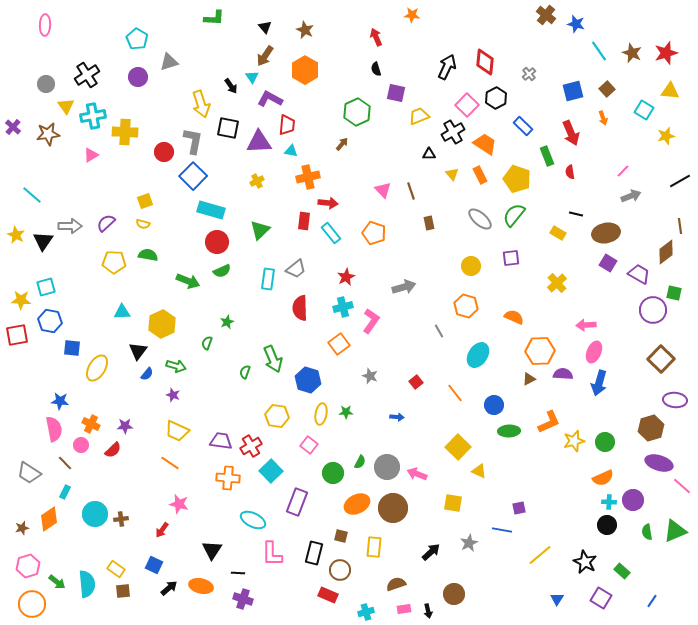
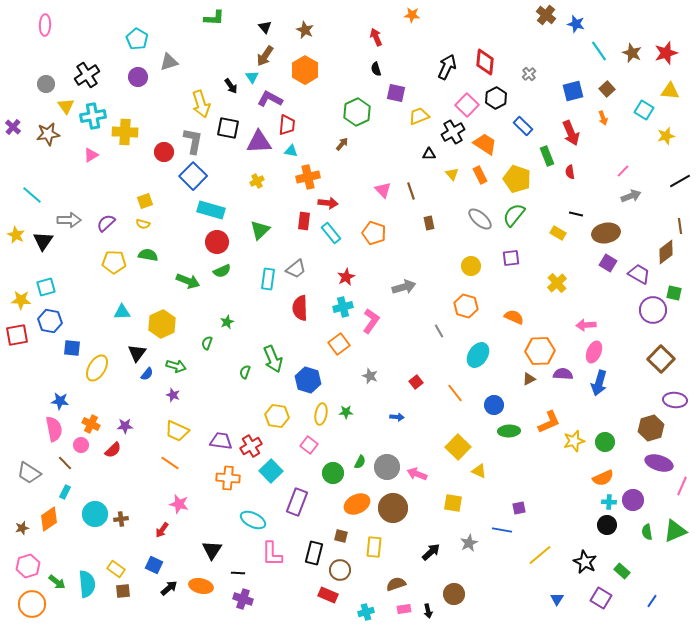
gray arrow at (70, 226): moved 1 px left, 6 px up
black triangle at (138, 351): moved 1 px left, 2 px down
pink line at (682, 486): rotated 72 degrees clockwise
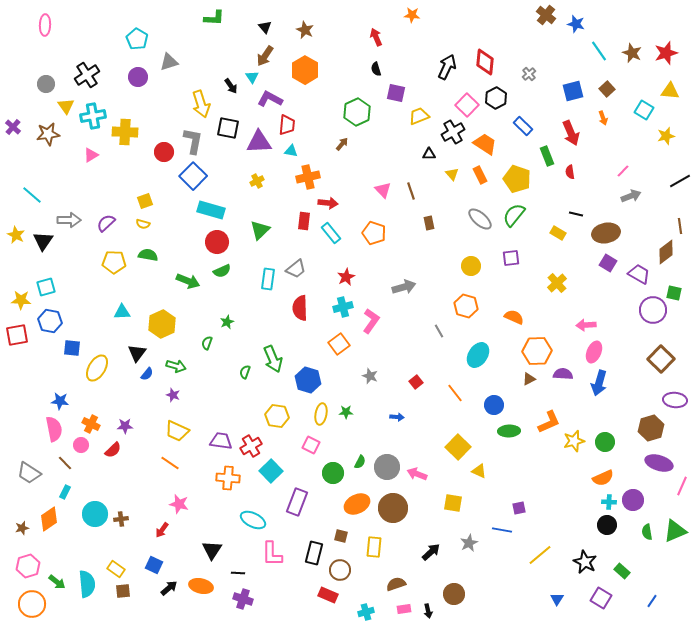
orange hexagon at (540, 351): moved 3 px left
pink square at (309, 445): moved 2 px right; rotated 12 degrees counterclockwise
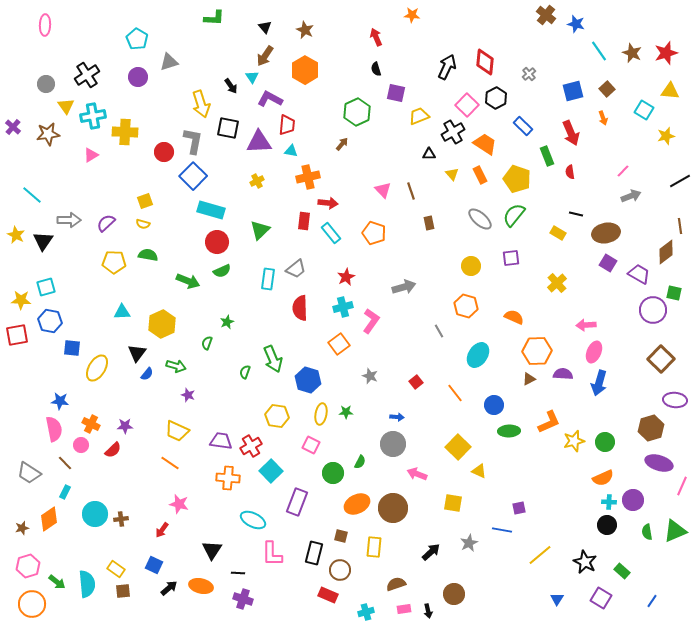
purple star at (173, 395): moved 15 px right
gray circle at (387, 467): moved 6 px right, 23 px up
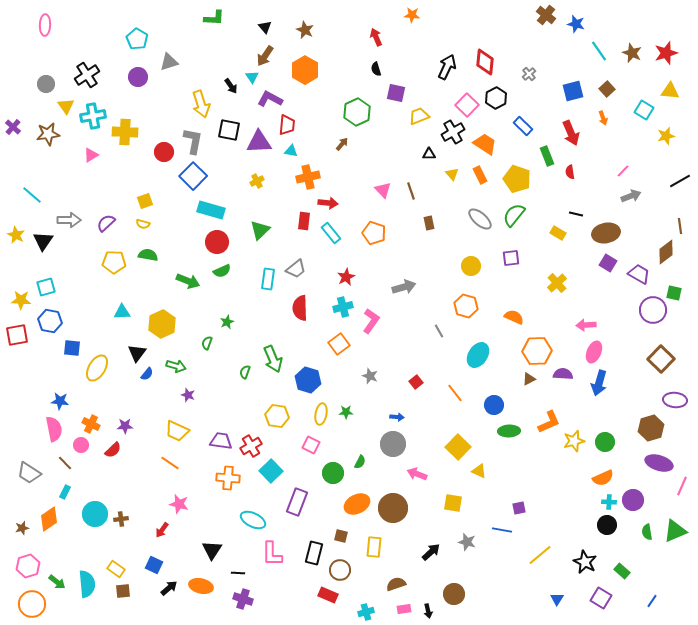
black square at (228, 128): moved 1 px right, 2 px down
gray star at (469, 543): moved 2 px left, 1 px up; rotated 30 degrees counterclockwise
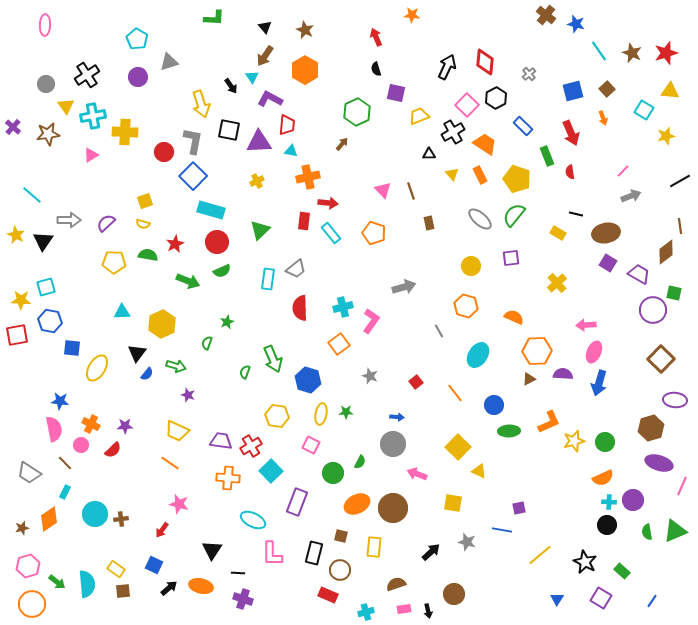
red star at (346, 277): moved 171 px left, 33 px up
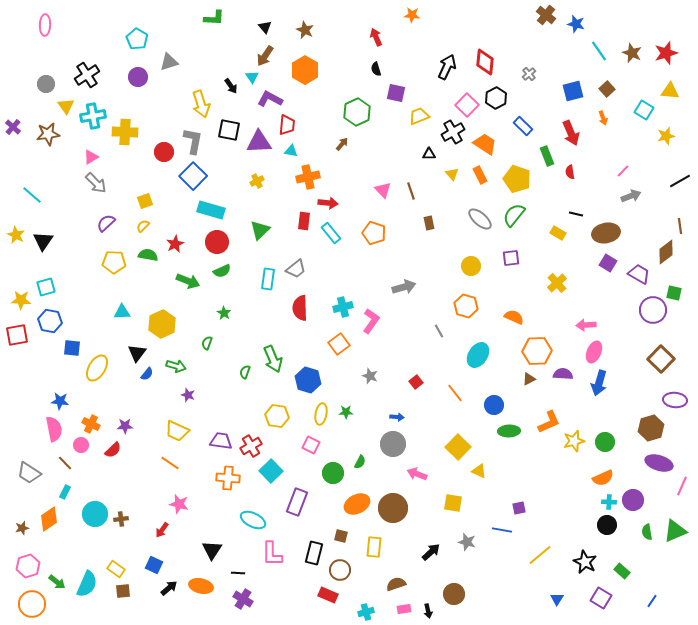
pink triangle at (91, 155): moved 2 px down
gray arrow at (69, 220): moved 27 px right, 37 px up; rotated 45 degrees clockwise
yellow semicircle at (143, 224): moved 2 px down; rotated 120 degrees clockwise
green star at (227, 322): moved 3 px left, 9 px up; rotated 16 degrees counterclockwise
cyan semicircle at (87, 584): rotated 28 degrees clockwise
purple cross at (243, 599): rotated 12 degrees clockwise
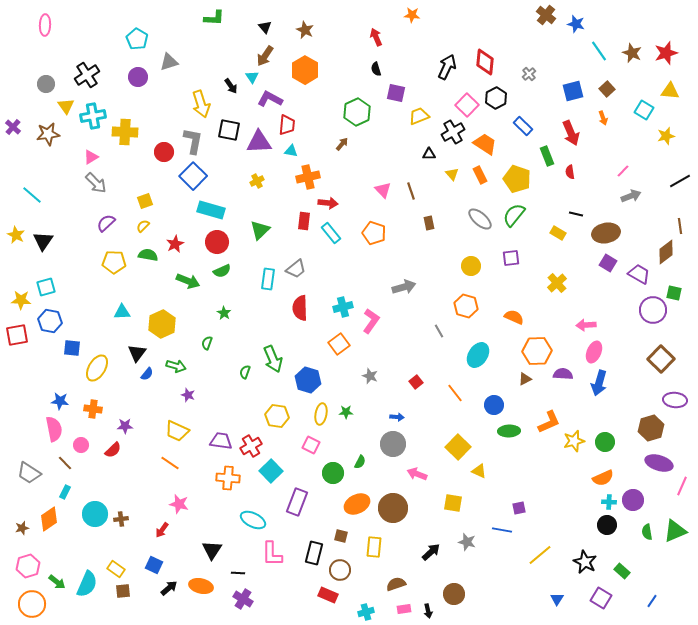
brown triangle at (529, 379): moved 4 px left
orange cross at (91, 424): moved 2 px right, 15 px up; rotated 18 degrees counterclockwise
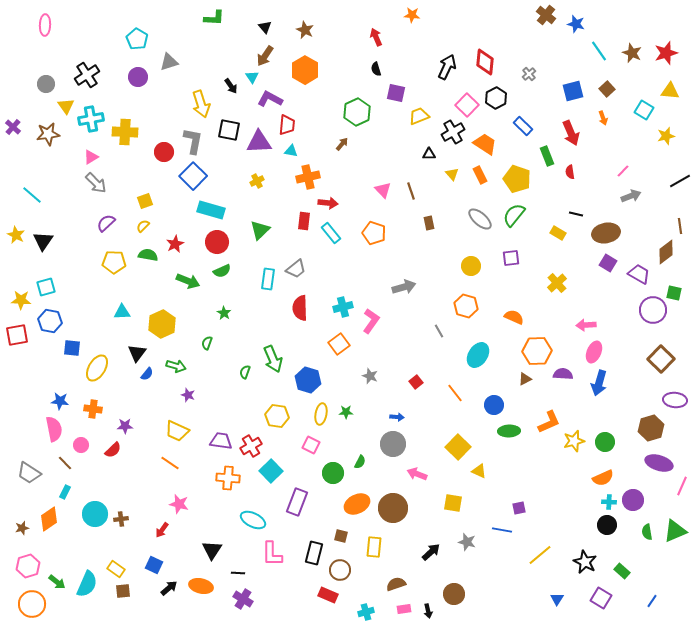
cyan cross at (93, 116): moved 2 px left, 3 px down
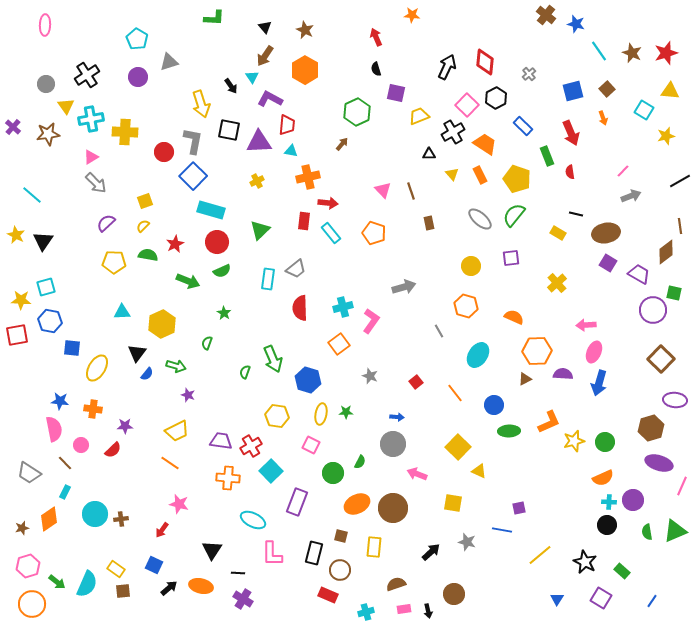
yellow trapezoid at (177, 431): rotated 50 degrees counterclockwise
